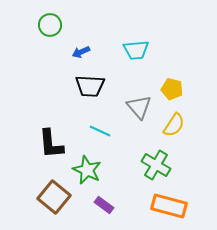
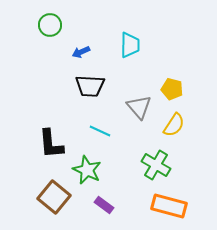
cyan trapezoid: moved 6 px left, 5 px up; rotated 84 degrees counterclockwise
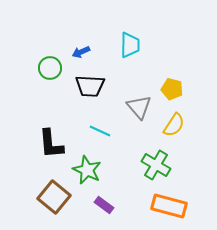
green circle: moved 43 px down
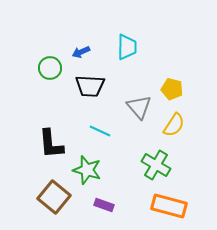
cyan trapezoid: moved 3 px left, 2 px down
green star: rotated 8 degrees counterclockwise
purple rectangle: rotated 18 degrees counterclockwise
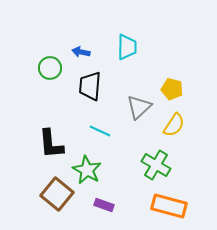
blue arrow: rotated 36 degrees clockwise
black trapezoid: rotated 92 degrees clockwise
gray triangle: rotated 28 degrees clockwise
green star: rotated 12 degrees clockwise
brown square: moved 3 px right, 3 px up
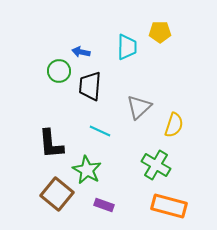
green circle: moved 9 px right, 3 px down
yellow pentagon: moved 12 px left, 57 px up; rotated 15 degrees counterclockwise
yellow semicircle: rotated 15 degrees counterclockwise
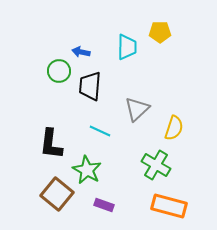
gray triangle: moved 2 px left, 2 px down
yellow semicircle: moved 3 px down
black L-shape: rotated 12 degrees clockwise
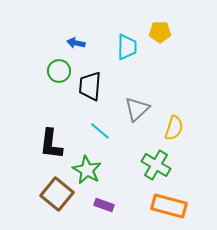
blue arrow: moved 5 px left, 9 px up
cyan line: rotated 15 degrees clockwise
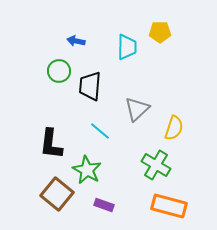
blue arrow: moved 2 px up
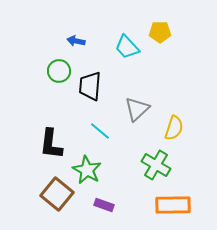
cyan trapezoid: rotated 136 degrees clockwise
orange rectangle: moved 4 px right, 1 px up; rotated 16 degrees counterclockwise
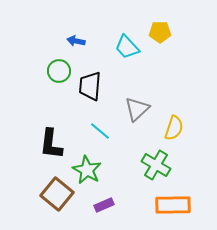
purple rectangle: rotated 42 degrees counterclockwise
